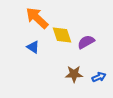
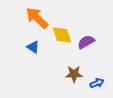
blue arrow: moved 2 px left, 6 px down
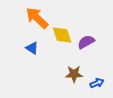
blue triangle: moved 1 px left, 1 px down
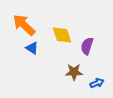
orange arrow: moved 13 px left, 7 px down
purple semicircle: moved 1 px right, 4 px down; rotated 42 degrees counterclockwise
brown star: moved 2 px up
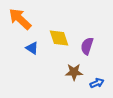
orange arrow: moved 4 px left, 6 px up
yellow diamond: moved 3 px left, 3 px down
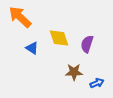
orange arrow: moved 2 px up
purple semicircle: moved 2 px up
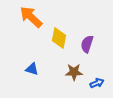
orange arrow: moved 11 px right
yellow diamond: rotated 30 degrees clockwise
blue triangle: moved 21 px down; rotated 16 degrees counterclockwise
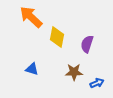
yellow diamond: moved 2 px left, 1 px up
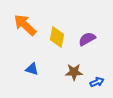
orange arrow: moved 6 px left, 8 px down
purple semicircle: moved 5 px up; rotated 42 degrees clockwise
blue arrow: moved 1 px up
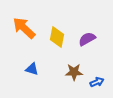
orange arrow: moved 1 px left, 3 px down
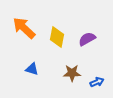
brown star: moved 2 px left, 1 px down
